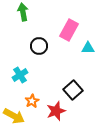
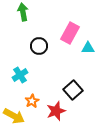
pink rectangle: moved 1 px right, 3 px down
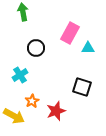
black circle: moved 3 px left, 2 px down
black square: moved 9 px right, 3 px up; rotated 30 degrees counterclockwise
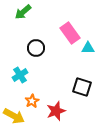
green arrow: rotated 120 degrees counterclockwise
pink rectangle: rotated 65 degrees counterclockwise
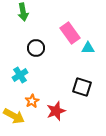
green arrow: rotated 60 degrees counterclockwise
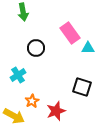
cyan cross: moved 2 px left
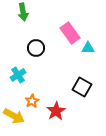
black square: rotated 12 degrees clockwise
red star: rotated 12 degrees counterclockwise
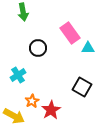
black circle: moved 2 px right
red star: moved 5 px left, 1 px up
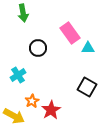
green arrow: moved 1 px down
black square: moved 5 px right
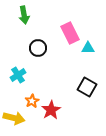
green arrow: moved 1 px right, 2 px down
pink rectangle: rotated 10 degrees clockwise
yellow arrow: moved 2 px down; rotated 15 degrees counterclockwise
